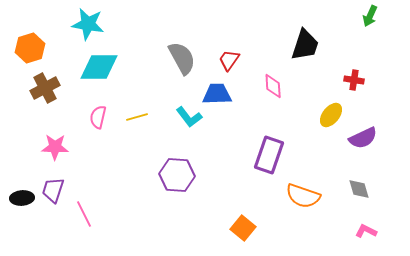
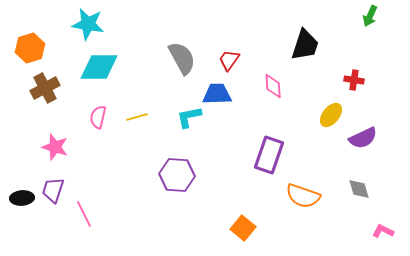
cyan L-shape: rotated 116 degrees clockwise
pink star: rotated 16 degrees clockwise
pink L-shape: moved 17 px right
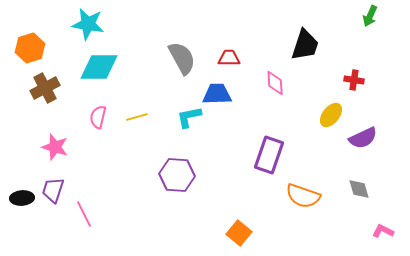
red trapezoid: moved 2 px up; rotated 55 degrees clockwise
pink diamond: moved 2 px right, 3 px up
orange square: moved 4 px left, 5 px down
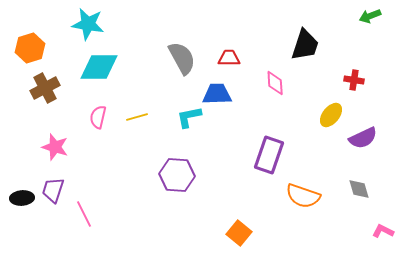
green arrow: rotated 45 degrees clockwise
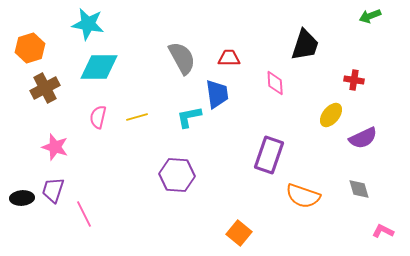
blue trapezoid: rotated 84 degrees clockwise
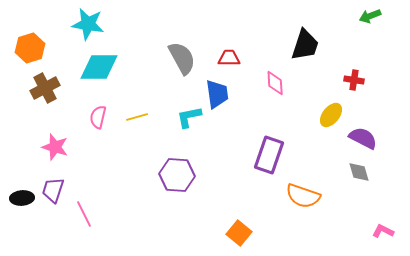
purple semicircle: rotated 128 degrees counterclockwise
gray diamond: moved 17 px up
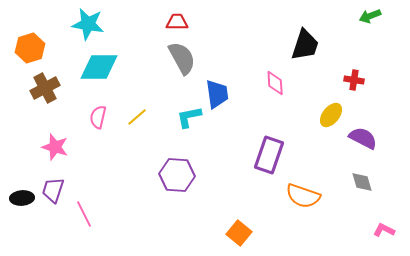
red trapezoid: moved 52 px left, 36 px up
yellow line: rotated 25 degrees counterclockwise
gray diamond: moved 3 px right, 10 px down
pink L-shape: moved 1 px right, 1 px up
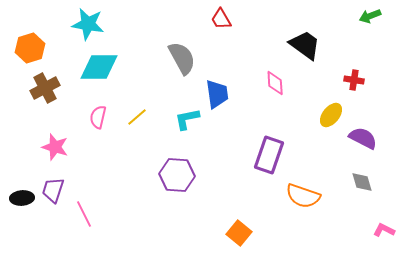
red trapezoid: moved 44 px right, 3 px up; rotated 120 degrees counterclockwise
black trapezoid: rotated 72 degrees counterclockwise
cyan L-shape: moved 2 px left, 2 px down
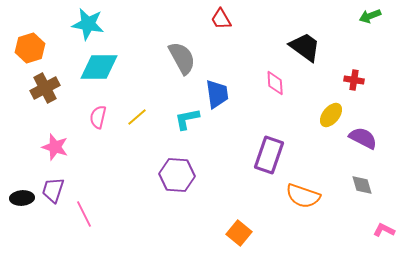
black trapezoid: moved 2 px down
gray diamond: moved 3 px down
